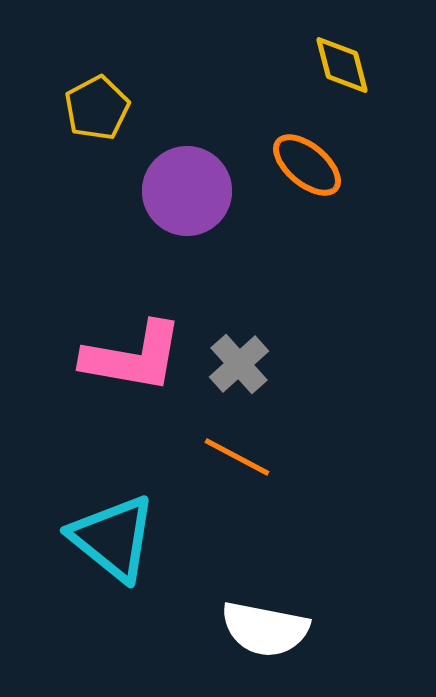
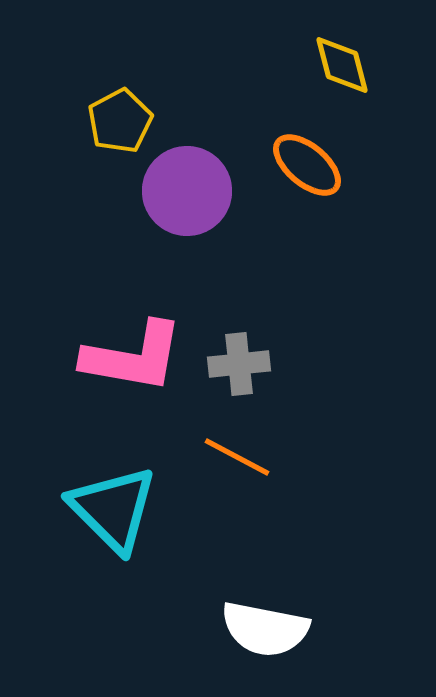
yellow pentagon: moved 23 px right, 13 px down
gray cross: rotated 36 degrees clockwise
cyan triangle: moved 29 px up; rotated 6 degrees clockwise
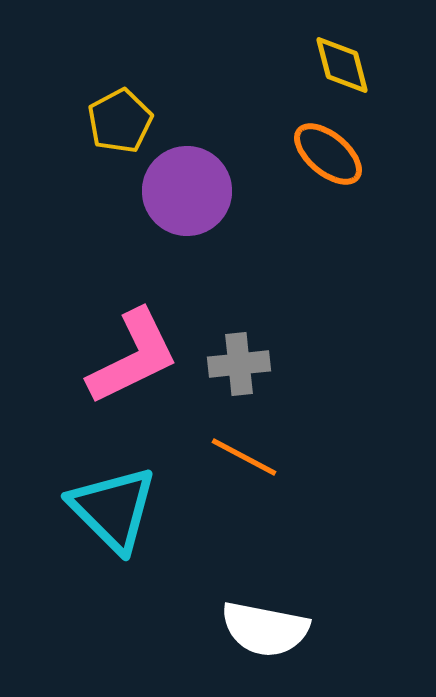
orange ellipse: moved 21 px right, 11 px up
pink L-shape: rotated 36 degrees counterclockwise
orange line: moved 7 px right
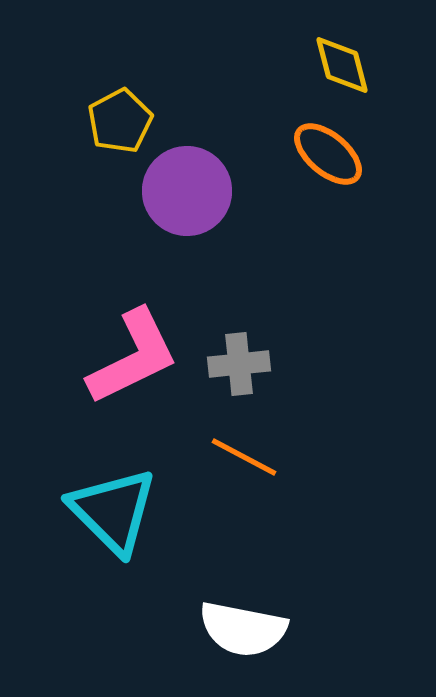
cyan triangle: moved 2 px down
white semicircle: moved 22 px left
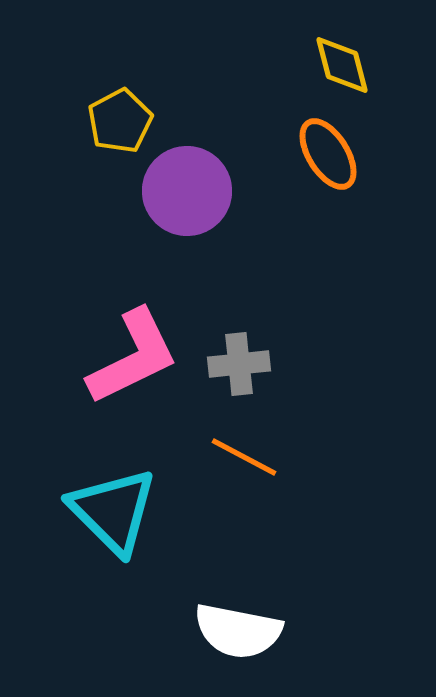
orange ellipse: rotated 18 degrees clockwise
white semicircle: moved 5 px left, 2 px down
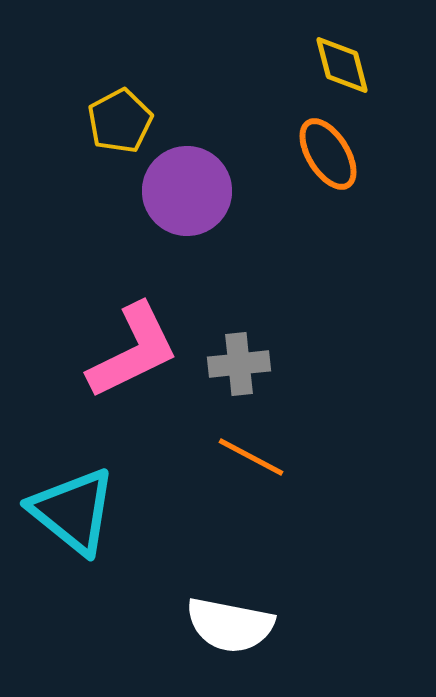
pink L-shape: moved 6 px up
orange line: moved 7 px right
cyan triangle: moved 40 px left; rotated 6 degrees counterclockwise
white semicircle: moved 8 px left, 6 px up
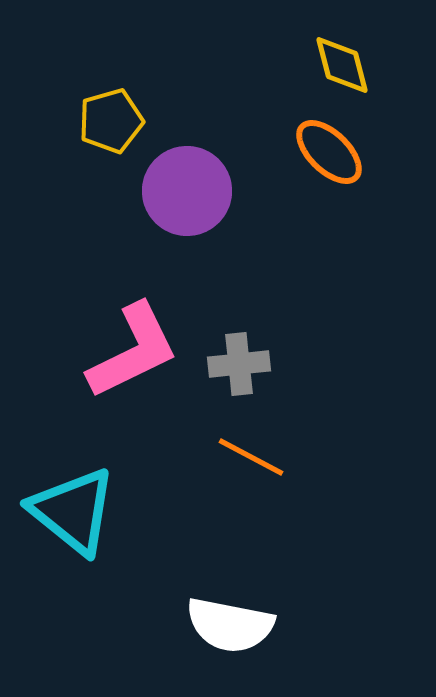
yellow pentagon: moved 9 px left; rotated 12 degrees clockwise
orange ellipse: moved 1 px right, 2 px up; rotated 14 degrees counterclockwise
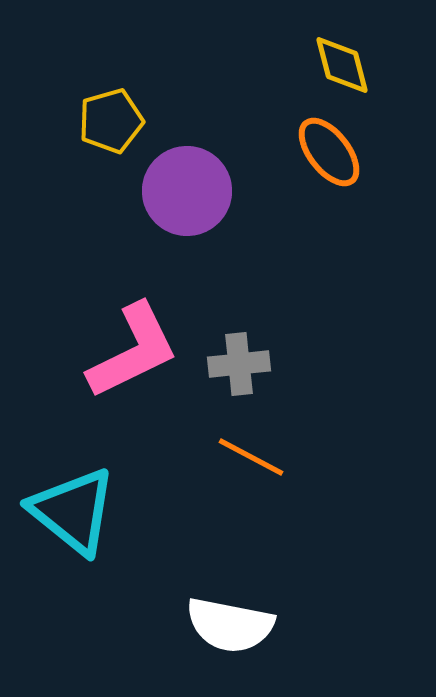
orange ellipse: rotated 8 degrees clockwise
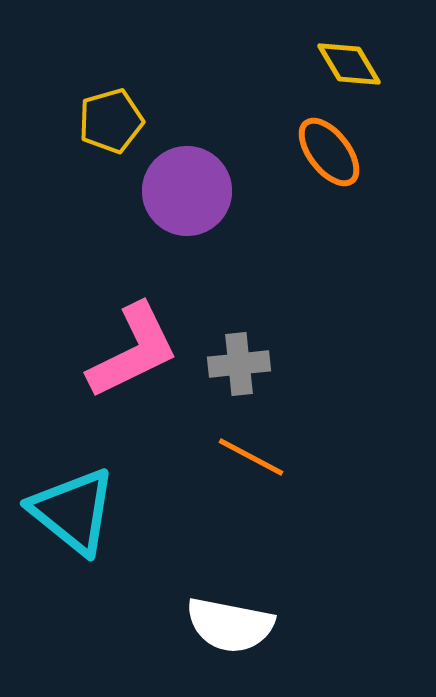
yellow diamond: moved 7 px right, 1 px up; rotated 16 degrees counterclockwise
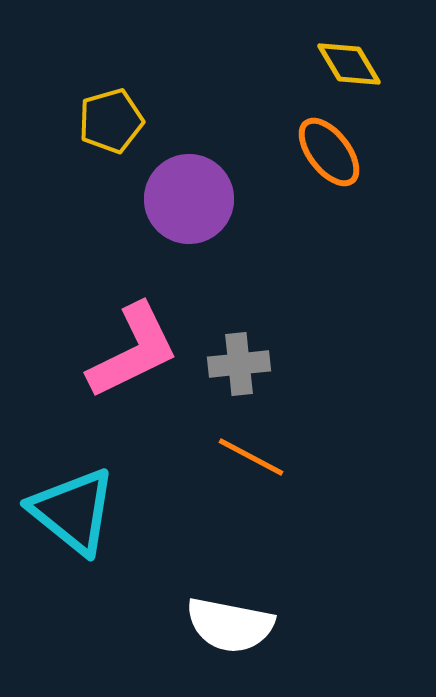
purple circle: moved 2 px right, 8 px down
